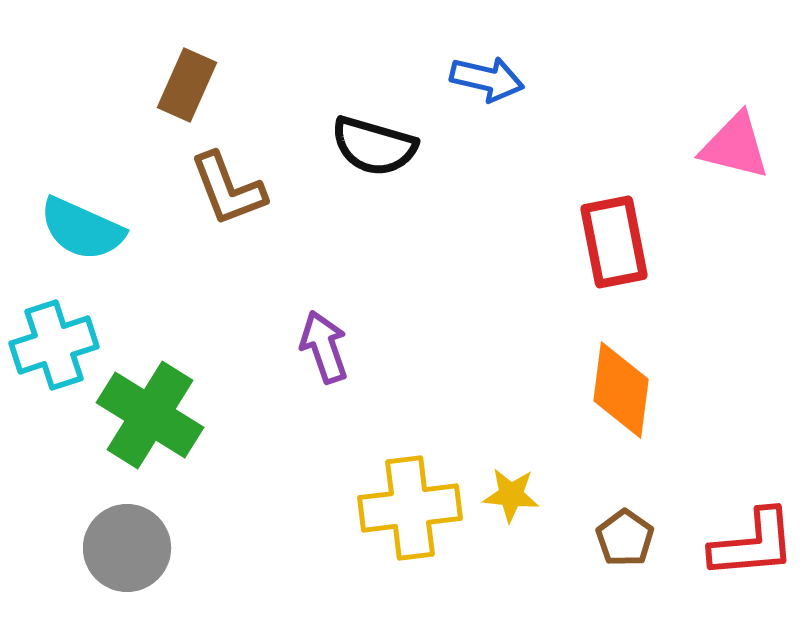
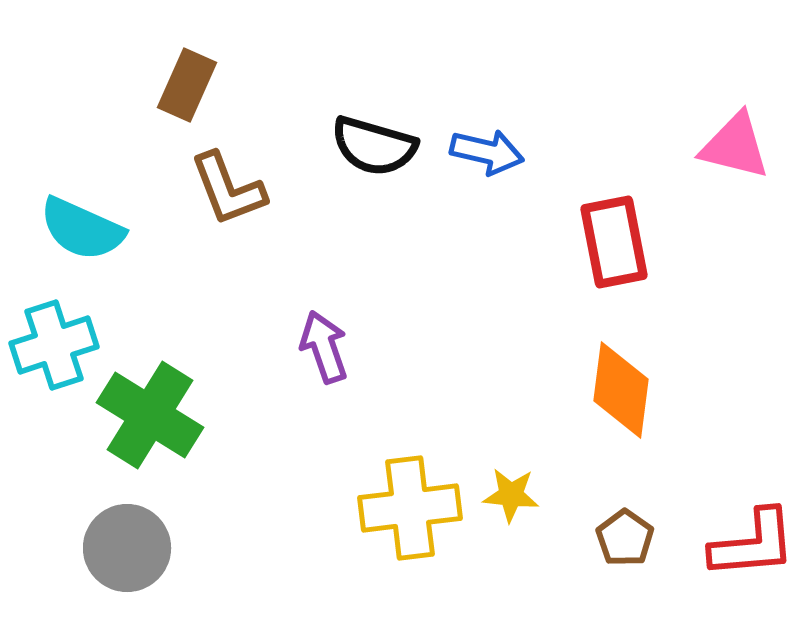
blue arrow: moved 73 px down
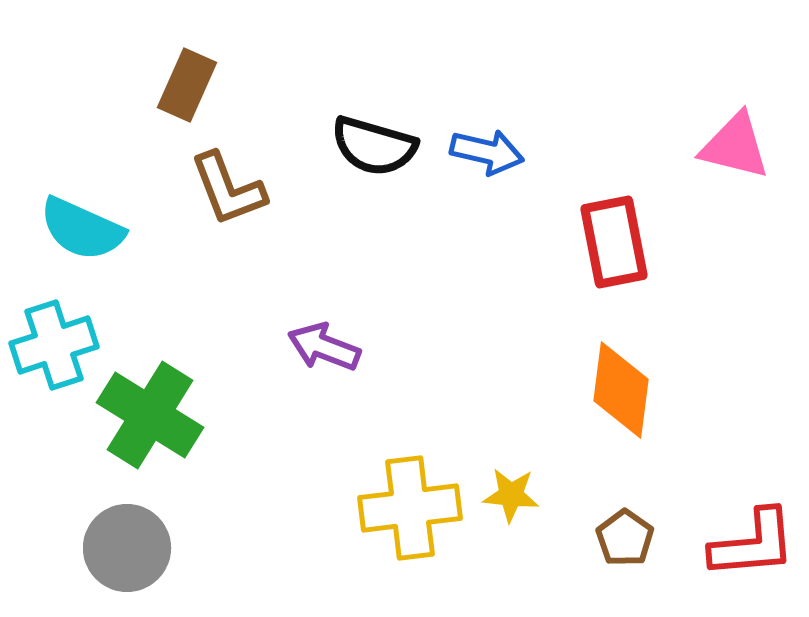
purple arrow: rotated 50 degrees counterclockwise
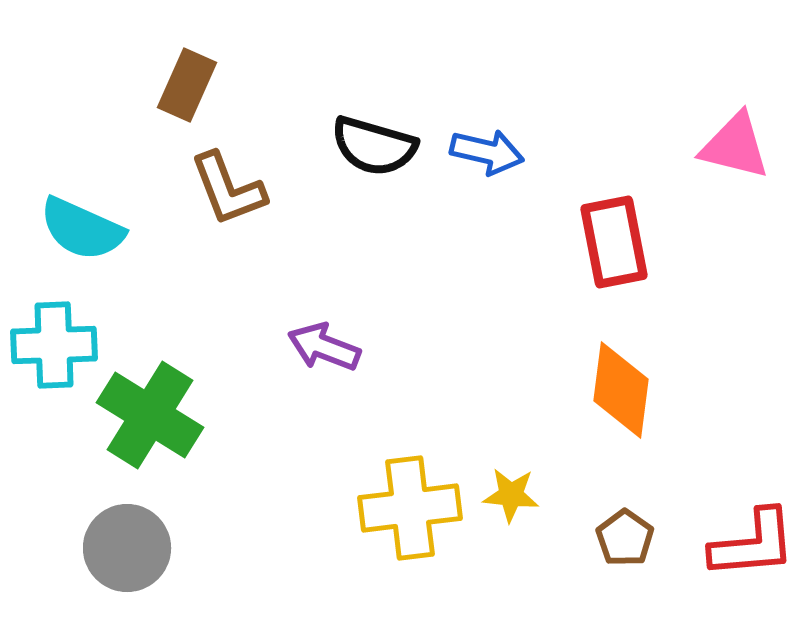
cyan cross: rotated 16 degrees clockwise
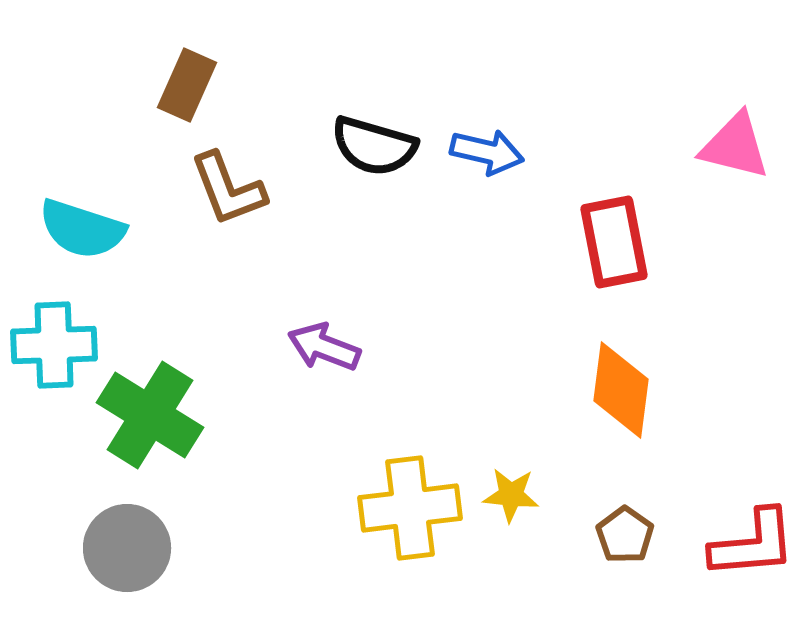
cyan semicircle: rotated 6 degrees counterclockwise
brown pentagon: moved 3 px up
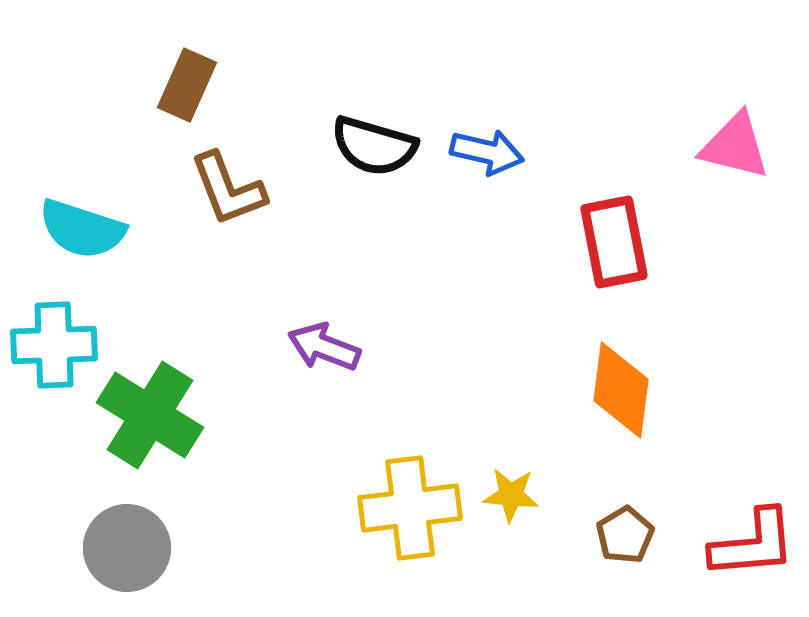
brown pentagon: rotated 6 degrees clockwise
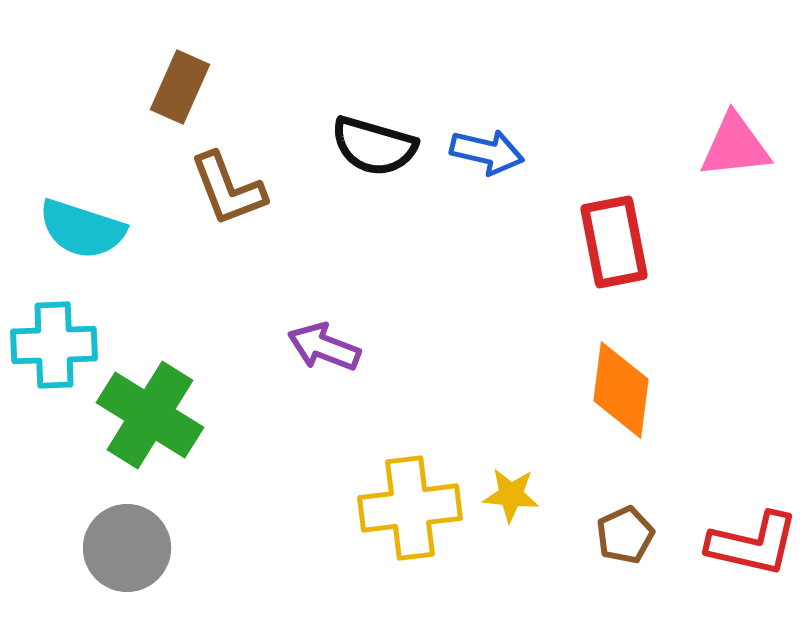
brown rectangle: moved 7 px left, 2 px down
pink triangle: rotated 20 degrees counterclockwise
brown pentagon: rotated 6 degrees clockwise
red L-shape: rotated 18 degrees clockwise
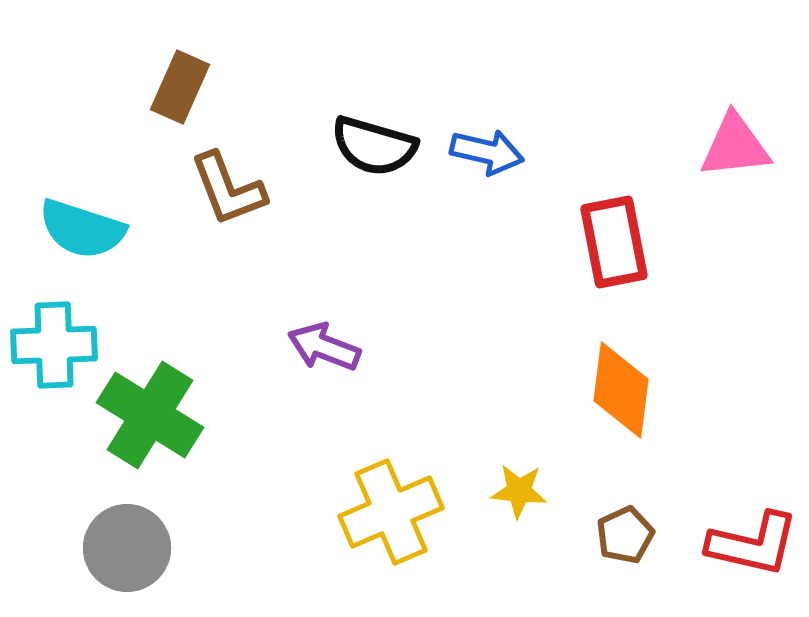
yellow star: moved 8 px right, 4 px up
yellow cross: moved 19 px left, 4 px down; rotated 16 degrees counterclockwise
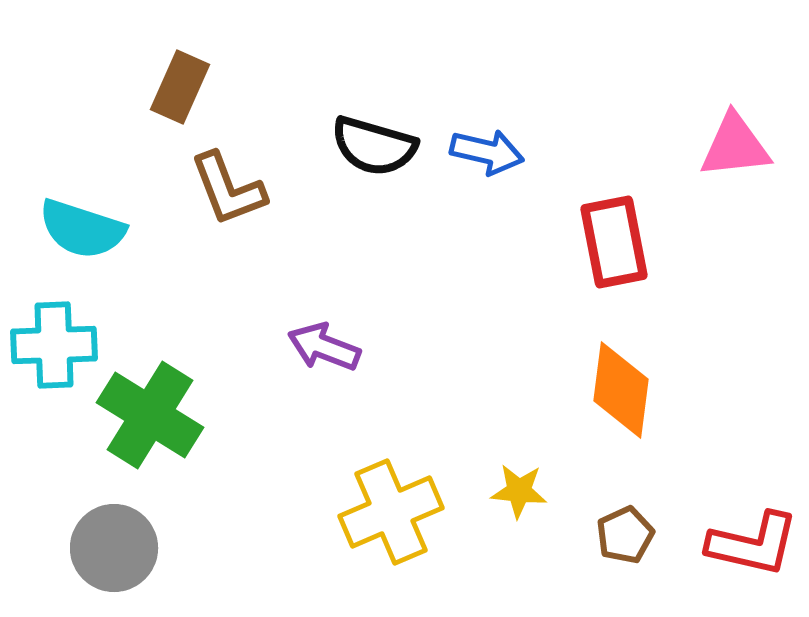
gray circle: moved 13 px left
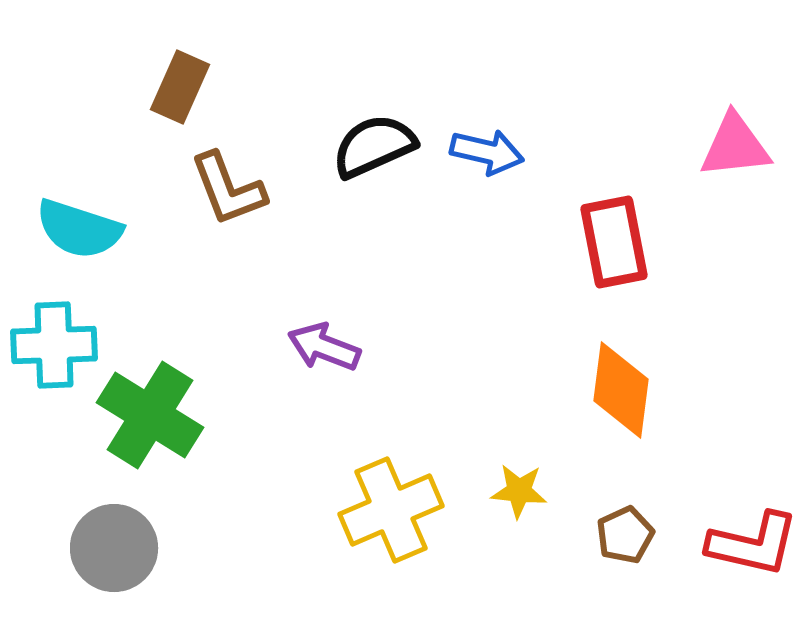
black semicircle: rotated 140 degrees clockwise
cyan semicircle: moved 3 px left
yellow cross: moved 2 px up
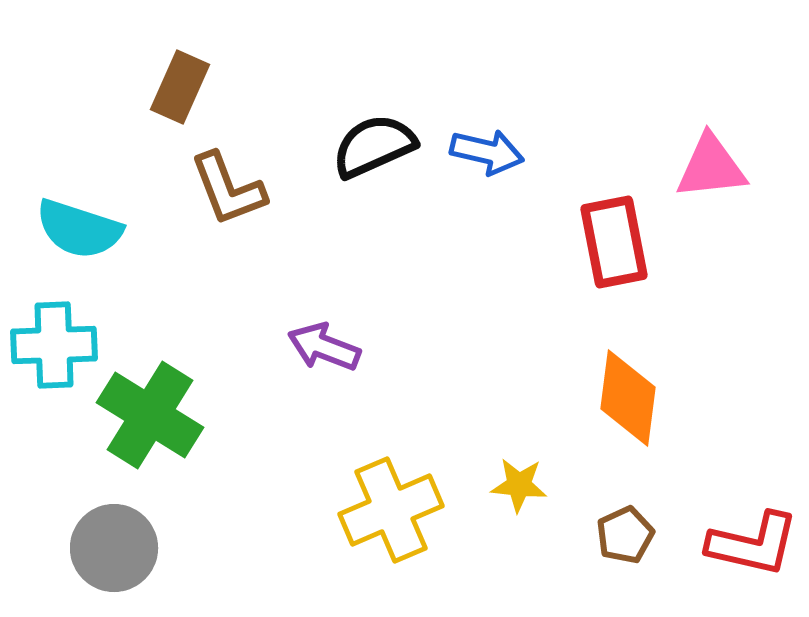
pink triangle: moved 24 px left, 21 px down
orange diamond: moved 7 px right, 8 px down
yellow star: moved 6 px up
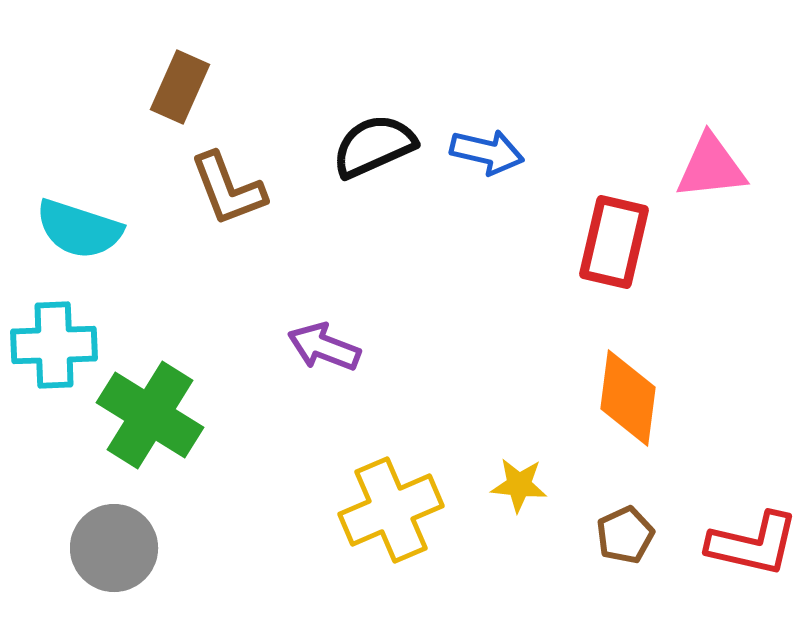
red rectangle: rotated 24 degrees clockwise
